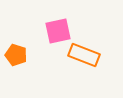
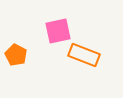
orange pentagon: rotated 10 degrees clockwise
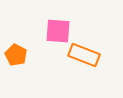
pink square: rotated 16 degrees clockwise
